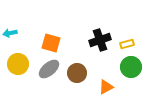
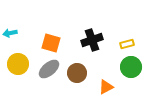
black cross: moved 8 px left
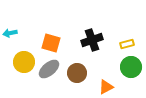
yellow circle: moved 6 px right, 2 px up
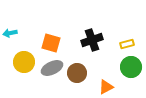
gray ellipse: moved 3 px right, 1 px up; rotated 15 degrees clockwise
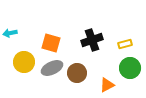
yellow rectangle: moved 2 px left
green circle: moved 1 px left, 1 px down
orange triangle: moved 1 px right, 2 px up
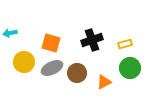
orange triangle: moved 3 px left, 3 px up
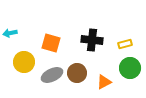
black cross: rotated 25 degrees clockwise
gray ellipse: moved 7 px down
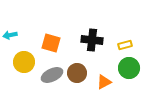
cyan arrow: moved 2 px down
yellow rectangle: moved 1 px down
green circle: moved 1 px left
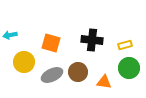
brown circle: moved 1 px right, 1 px up
orange triangle: rotated 35 degrees clockwise
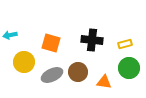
yellow rectangle: moved 1 px up
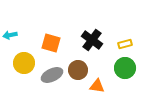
black cross: rotated 30 degrees clockwise
yellow circle: moved 1 px down
green circle: moved 4 px left
brown circle: moved 2 px up
orange triangle: moved 7 px left, 4 px down
